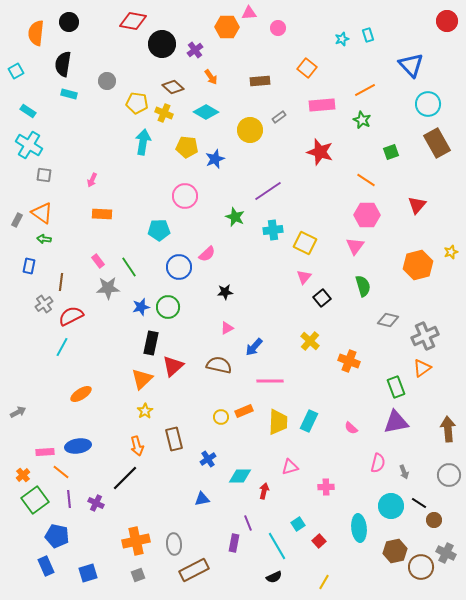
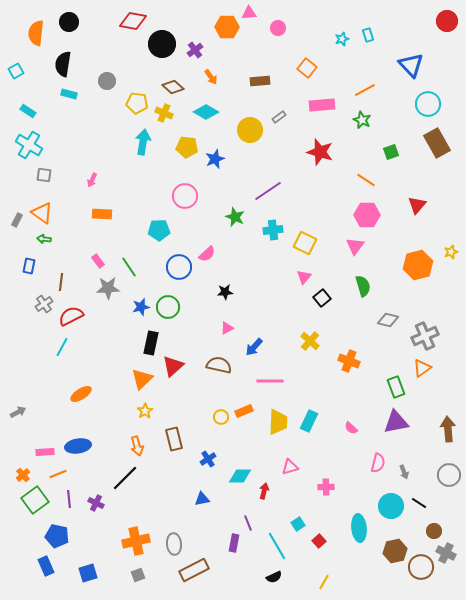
orange line at (61, 472): moved 3 px left, 2 px down; rotated 60 degrees counterclockwise
brown circle at (434, 520): moved 11 px down
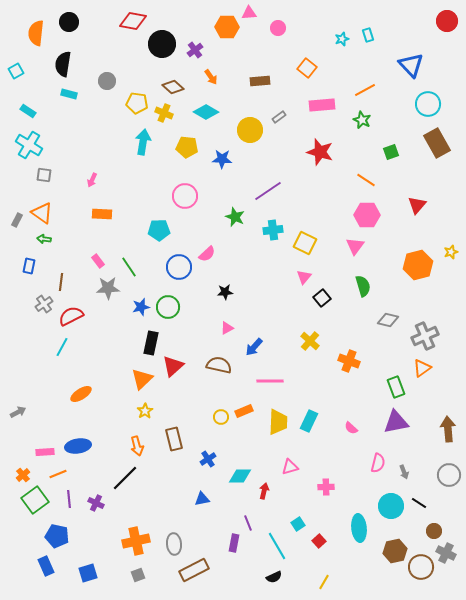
blue star at (215, 159): moved 7 px right; rotated 24 degrees clockwise
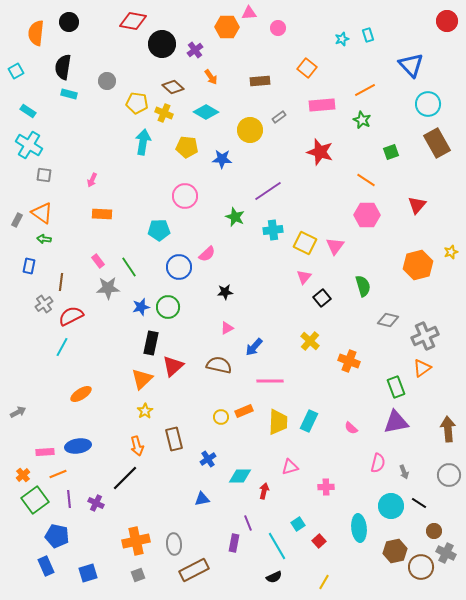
black semicircle at (63, 64): moved 3 px down
pink triangle at (355, 246): moved 20 px left
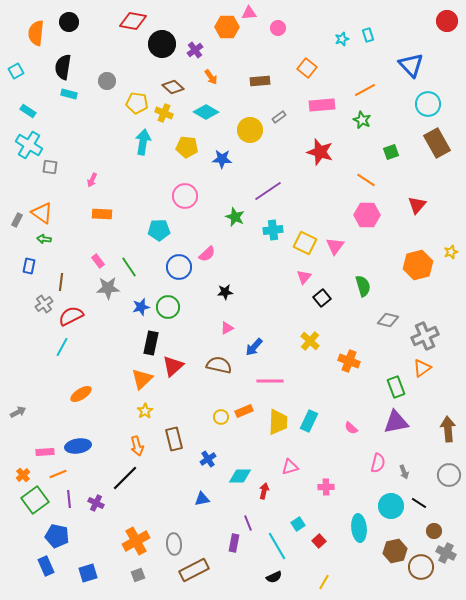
gray square at (44, 175): moved 6 px right, 8 px up
orange cross at (136, 541): rotated 16 degrees counterclockwise
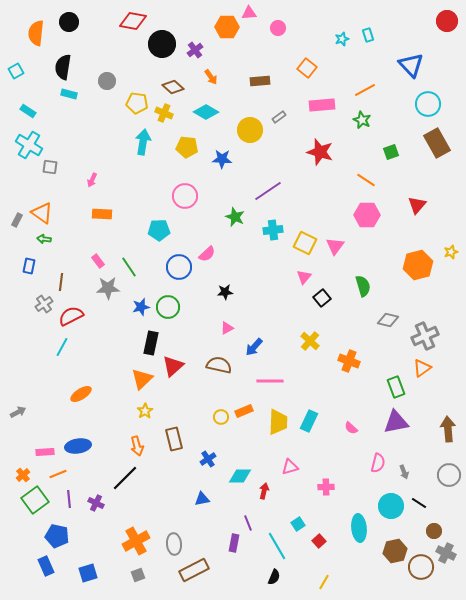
black semicircle at (274, 577): rotated 42 degrees counterclockwise
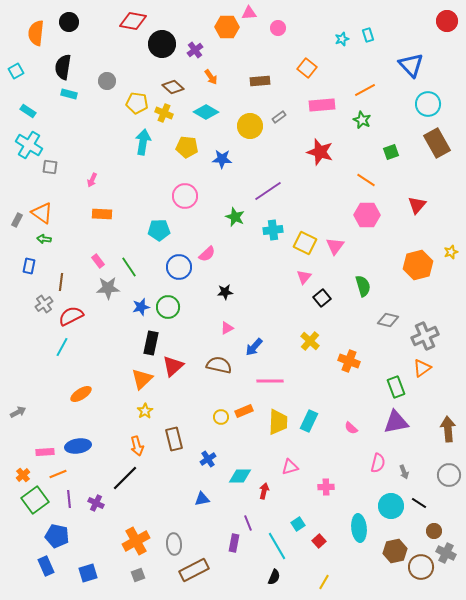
yellow circle at (250, 130): moved 4 px up
